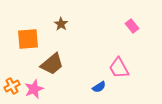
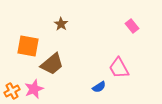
orange square: moved 7 px down; rotated 15 degrees clockwise
orange cross: moved 5 px down
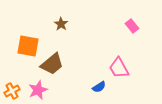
pink star: moved 4 px right, 1 px down
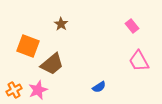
orange square: rotated 10 degrees clockwise
pink trapezoid: moved 20 px right, 7 px up
orange cross: moved 2 px right, 1 px up
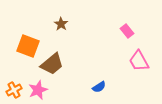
pink rectangle: moved 5 px left, 5 px down
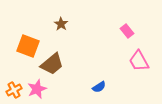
pink star: moved 1 px left, 1 px up
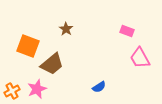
brown star: moved 5 px right, 5 px down
pink rectangle: rotated 32 degrees counterclockwise
pink trapezoid: moved 1 px right, 3 px up
orange cross: moved 2 px left, 1 px down
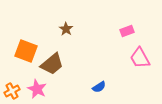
pink rectangle: rotated 40 degrees counterclockwise
orange square: moved 2 px left, 5 px down
pink star: rotated 24 degrees counterclockwise
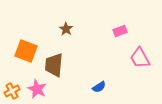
pink rectangle: moved 7 px left
brown trapezoid: moved 2 px right, 1 px down; rotated 135 degrees clockwise
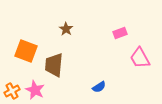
pink rectangle: moved 2 px down
pink star: moved 2 px left, 1 px down
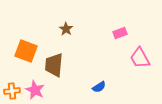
orange cross: rotated 21 degrees clockwise
